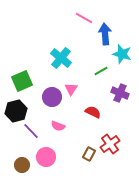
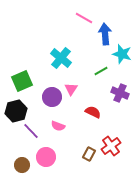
red cross: moved 1 px right, 2 px down
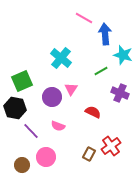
cyan star: moved 1 px right, 1 px down
black hexagon: moved 1 px left, 3 px up; rotated 25 degrees clockwise
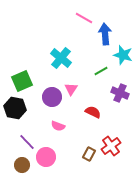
purple line: moved 4 px left, 11 px down
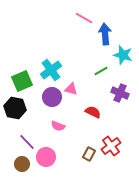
cyan cross: moved 10 px left, 12 px down; rotated 15 degrees clockwise
pink triangle: rotated 48 degrees counterclockwise
brown circle: moved 1 px up
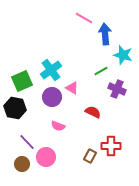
pink triangle: moved 1 px right, 1 px up; rotated 16 degrees clockwise
purple cross: moved 3 px left, 4 px up
red cross: rotated 36 degrees clockwise
brown rectangle: moved 1 px right, 2 px down
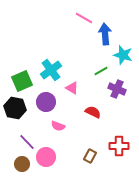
purple circle: moved 6 px left, 5 px down
red cross: moved 8 px right
